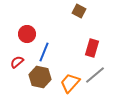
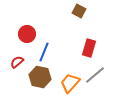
red rectangle: moved 3 px left
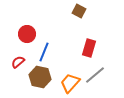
red semicircle: moved 1 px right
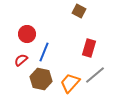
red semicircle: moved 3 px right, 2 px up
brown hexagon: moved 1 px right, 2 px down
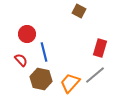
red rectangle: moved 11 px right
blue line: rotated 36 degrees counterclockwise
red semicircle: rotated 88 degrees clockwise
